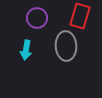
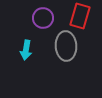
purple circle: moved 6 px right
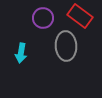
red rectangle: rotated 70 degrees counterclockwise
cyan arrow: moved 5 px left, 3 px down
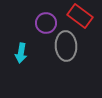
purple circle: moved 3 px right, 5 px down
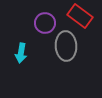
purple circle: moved 1 px left
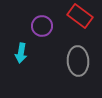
purple circle: moved 3 px left, 3 px down
gray ellipse: moved 12 px right, 15 px down
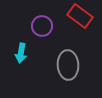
gray ellipse: moved 10 px left, 4 px down
